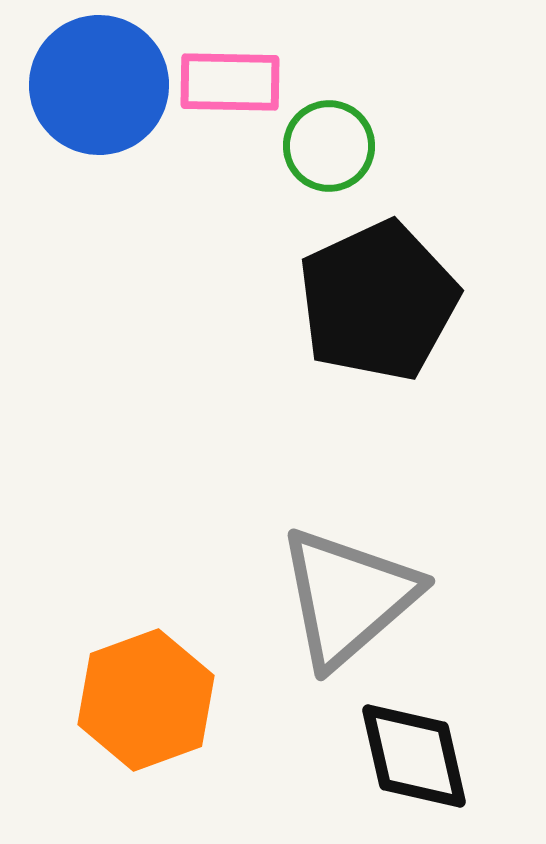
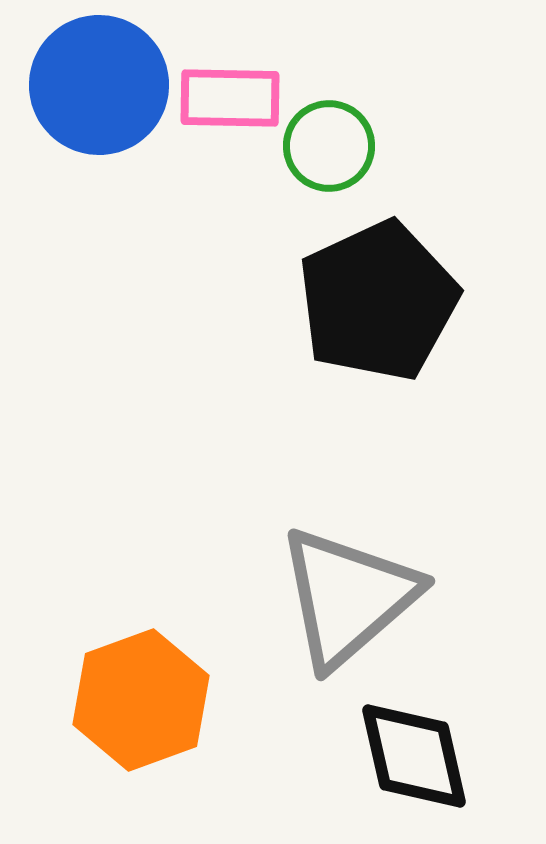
pink rectangle: moved 16 px down
orange hexagon: moved 5 px left
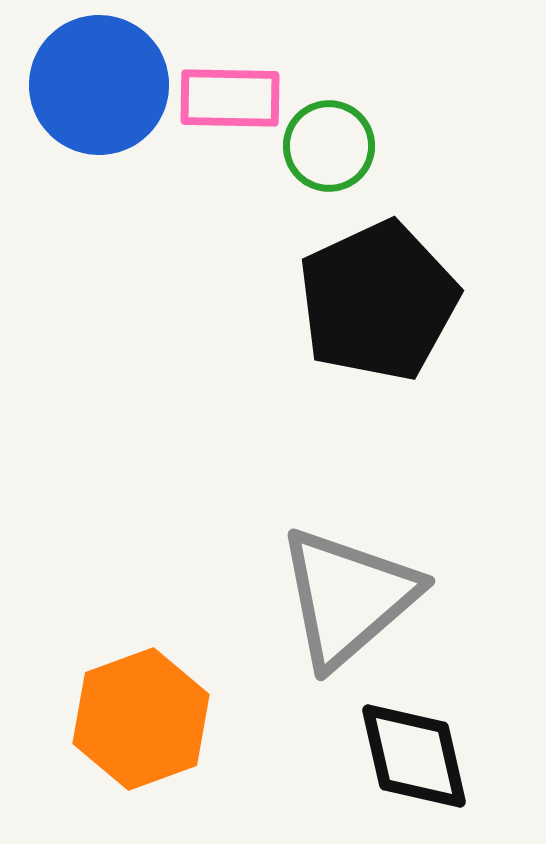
orange hexagon: moved 19 px down
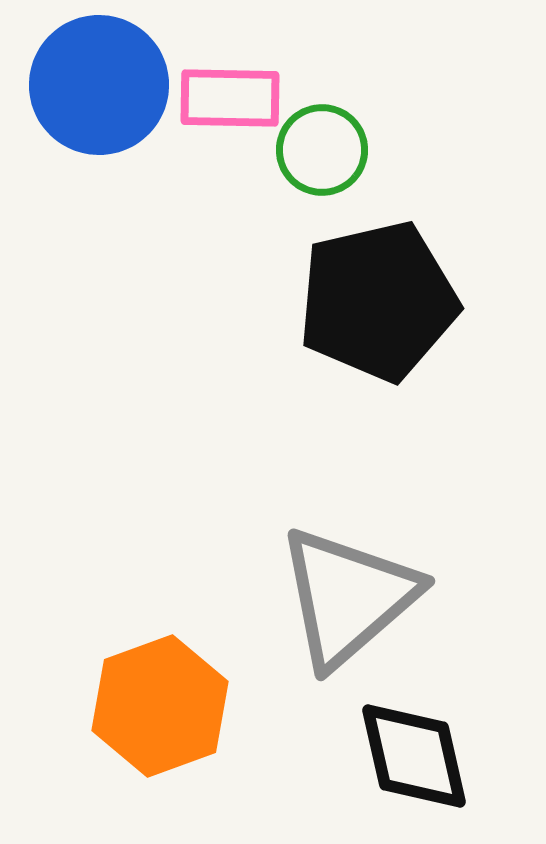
green circle: moved 7 px left, 4 px down
black pentagon: rotated 12 degrees clockwise
orange hexagon: moved 19 px right, 13 px up
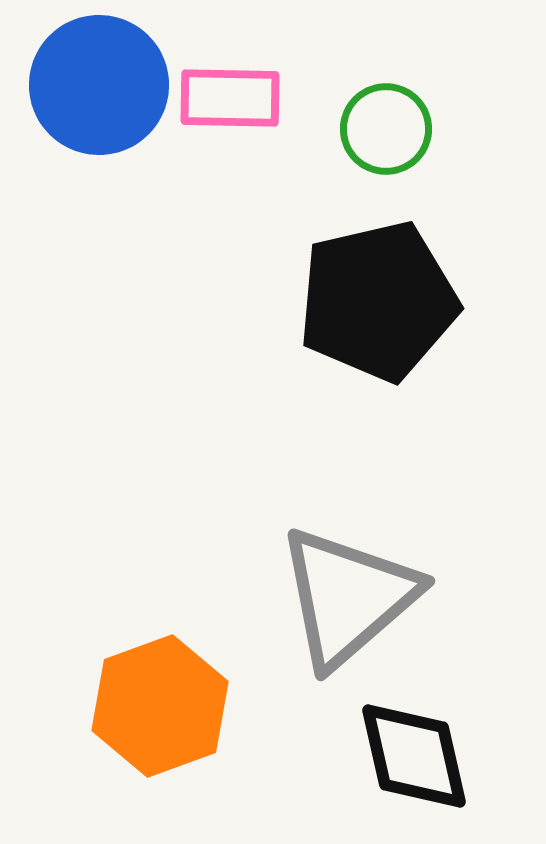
green circle: moved 64 px right, 21 px up
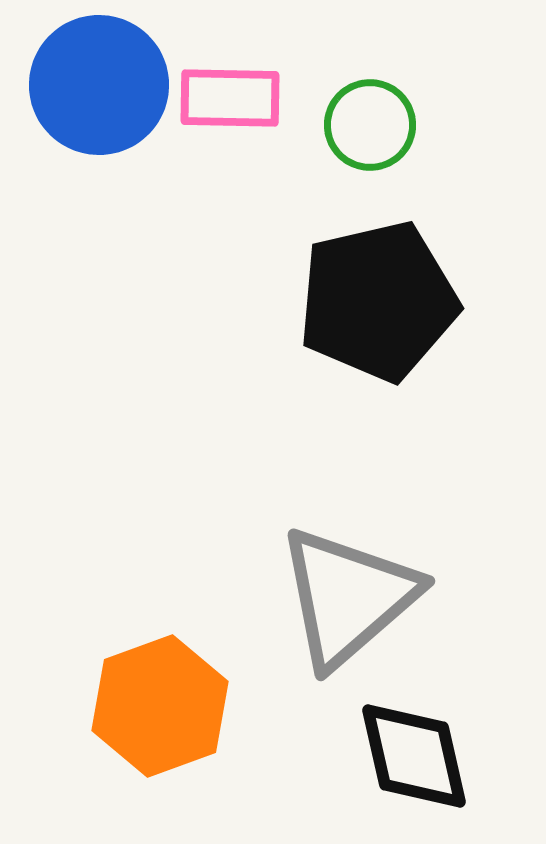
green circle: moved 16 px left, 4 px up
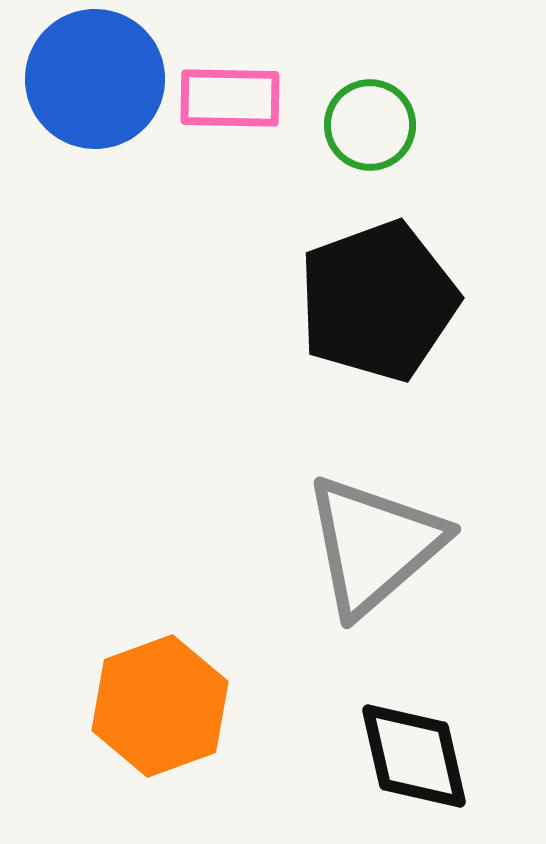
blue circle: moved 4 px left, 6 px up
black pentagon: rotated 7 degrees counterclockwise
gray triangle: moved 26 px right, 52 px up
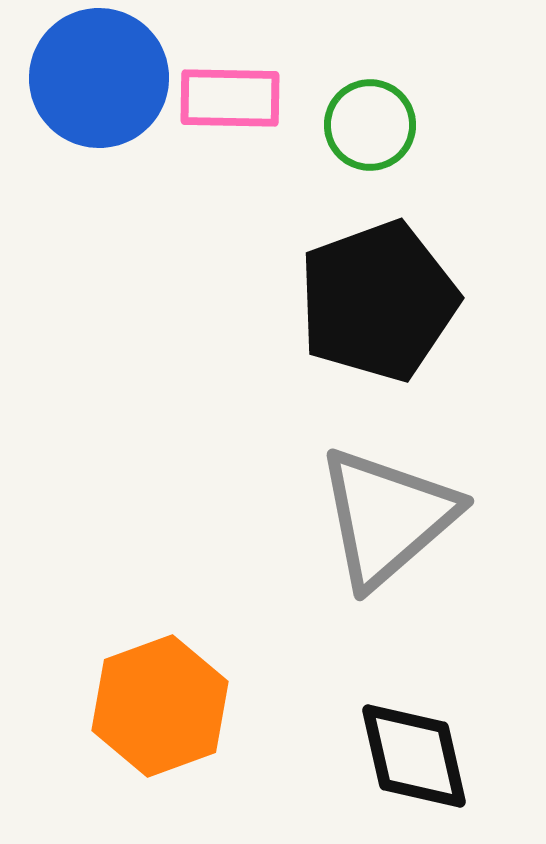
blue circle: moved 4 px right, 1 px up
gray triangle: moved 13 px right, 28 px up
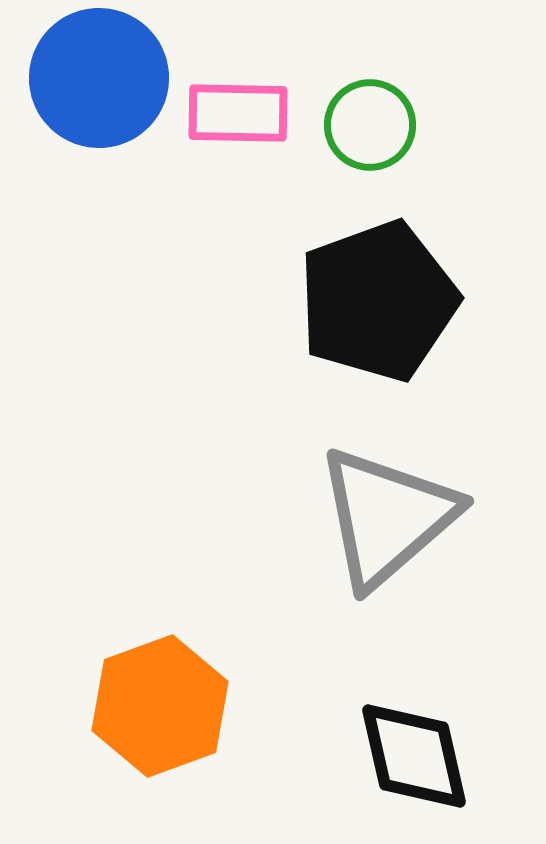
pink rectangle: moved 8 px right, 15 px down
